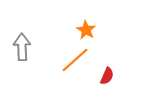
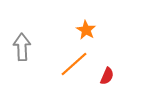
orange line: moved 1 px left, 4 px down
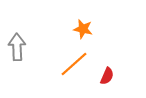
orange star: moved 3 px left, 1 px up; rotated 18 degrees counterclockwise
gray arrow: moved 5 px left
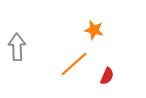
orange star: moved 11 px right, 1 px down
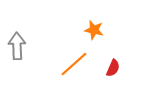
gray arrow: moved 1 px up
red semicircle: moved 6 px right, 8 px up
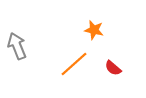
gray arrow: rotated 20 degrees counterclockwise
red semicircle: rotated 108 degrees clockwise
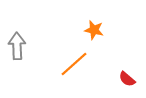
gray arrow: rotated 20 degrees clockwise
red semicircle: moved 14 px right, 11 px down
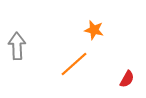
red semicircle: rotated 102 degrees counterclockwise
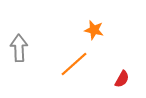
gray arrow: moved 2 px right, 2 px down
red semicircle: moved 5 px left
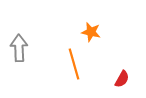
orange star: moved 3 px left, 2 px down
orange line: rotated 64 degrees counterclockwise
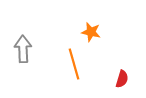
gray arrow: moved 4 px right, 1 px down
red semicircle: rotated 12 degrees counterclockwise
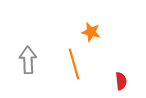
gray arrow: moved 5 px right, 11 px down
red semicircle: moved 1 px left, 2 px down; rotated 24 degrees counterclockwise
